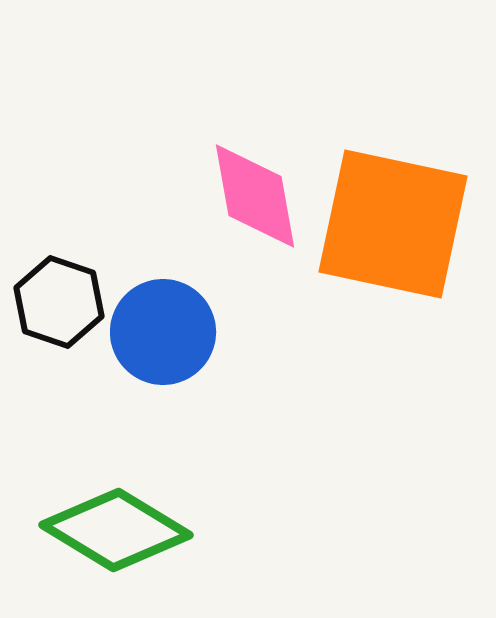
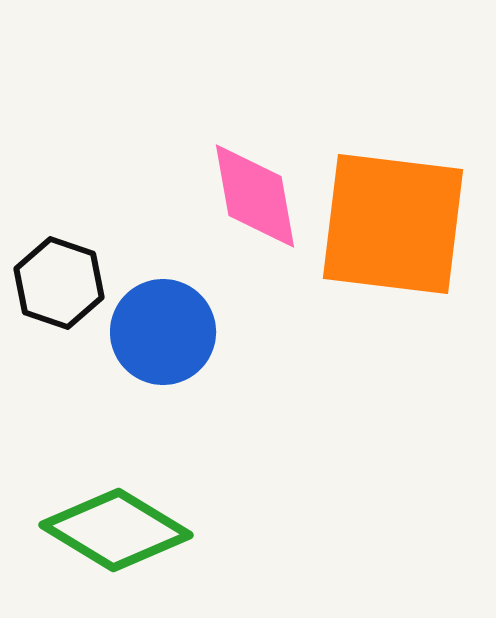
orange square: rotated 5 degrees counterclockwise
black hexagon: moved 19 px up
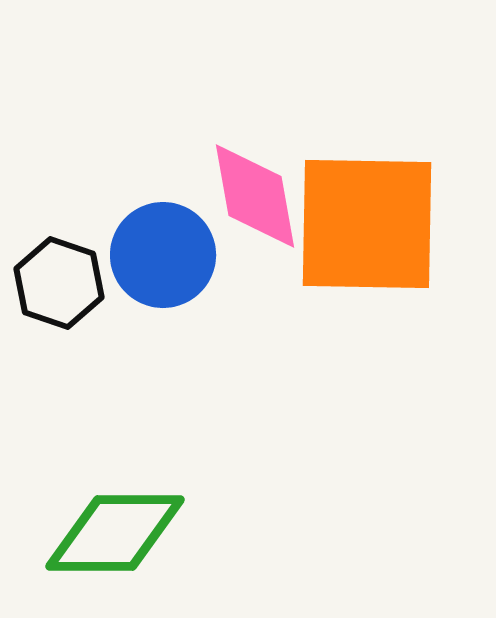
orange square: moved 26 px left; rotated 6 degrees counterclockwise
blue circle: moved 77 px up
green diamond: moved 1 px left, 3 px down; rotated 31 degrees counterclockwise
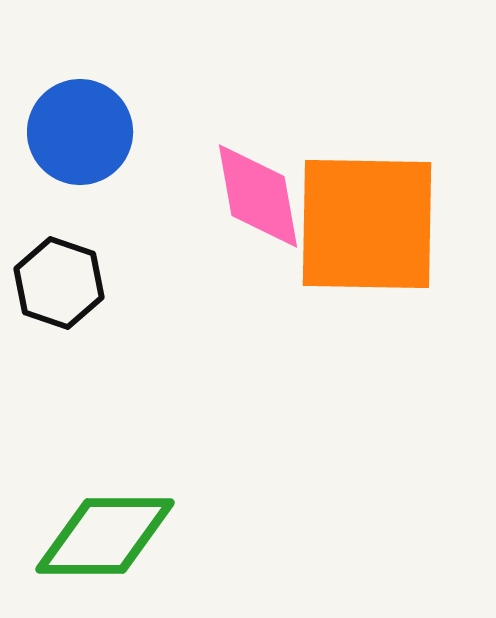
pink diamond: moved 3 px right
blue circle: moved 83 px left, 123 px up
green diamond: moved 10 px left, 3 px down
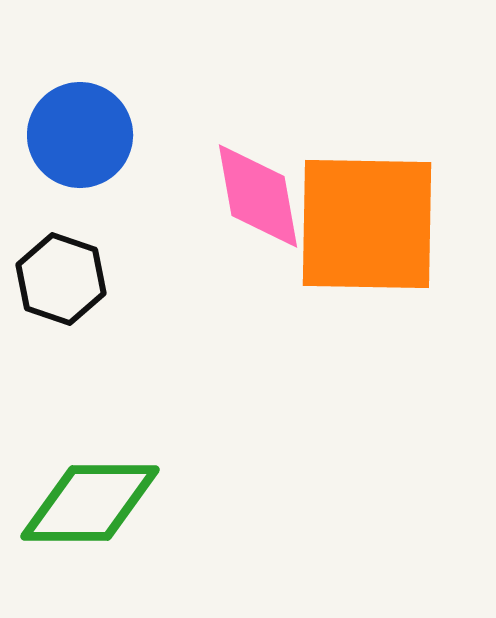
blue circle: moved 3 px down
black hexagon: moved 2 px right, 4 px up
green diamond: moved 15 px left, 33 px up
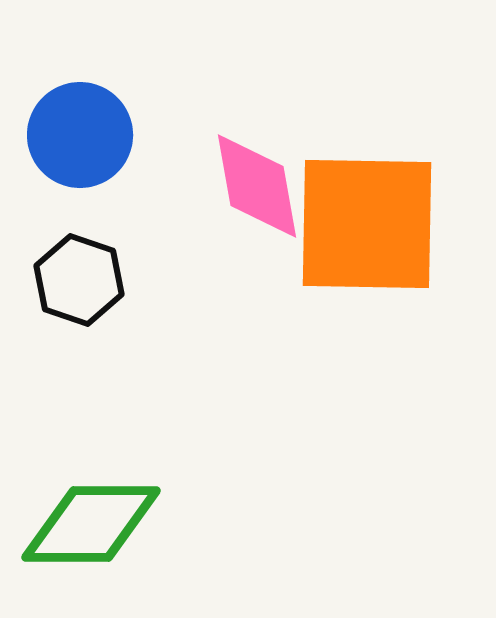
pink diamond: moved 1 px left, 10 px up
black hexagon: moved 18 px right, 1 px down
green diamond: moved 1 px right, 21 px down
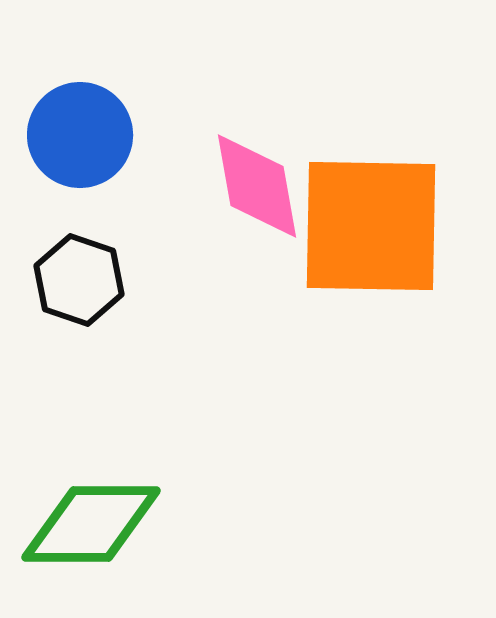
orange square: moved 4 px right, 2 px down
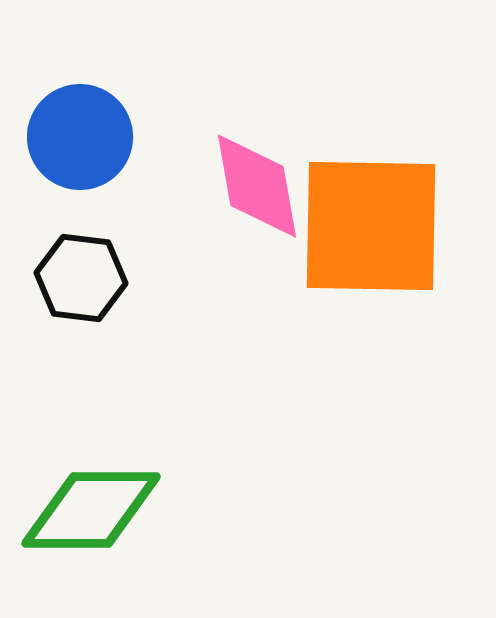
blue circle: moved 2 px down
black hexagon: moved 2 px right, 2 px up; rotated 12 degrees counterclockwise
green diamond: moved 14 px up
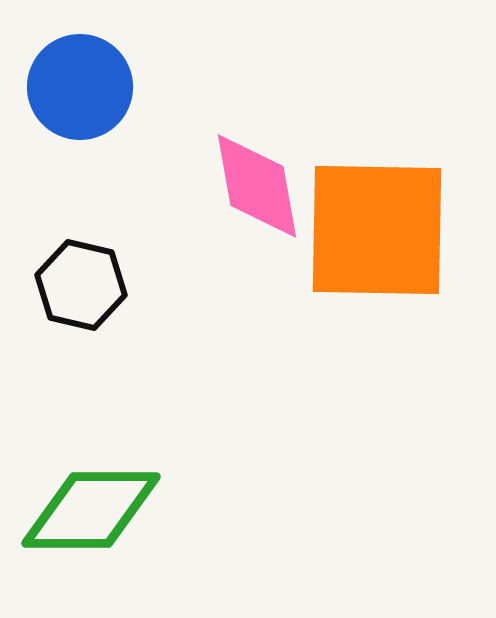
blue circle: moved 50 px up
orange square: moved 6 px right, 4 px down
black hexagon: moved 7 px down; rotated 6 degrees clockwise
